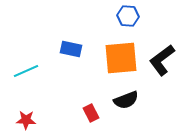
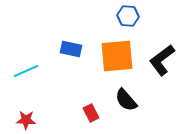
orange square: moved 4 px left, 2 px up
black semicircle: rotated 70 degrees clockwise
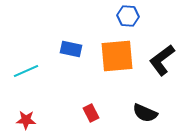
black semicircle: moved 19 px right, 13 px down; rotated 25 degrees counterclockwise
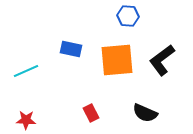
orange square: moved 4 px down
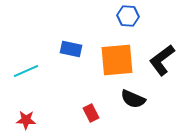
black semicircle: moved 12 px left, 14 px up
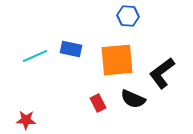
black L-shape: moved 13 px down
cyan line: moved 9 px right, 15 px up
red rectangle: moved 7 px right, 10 px up
